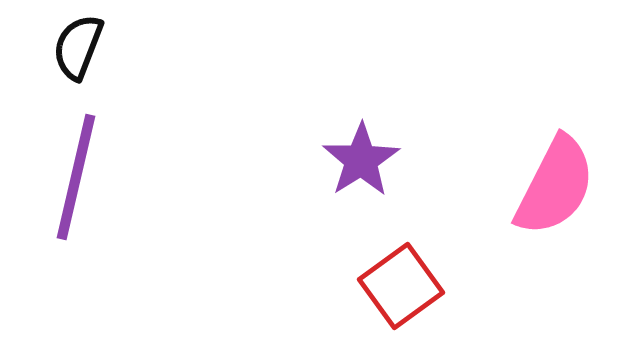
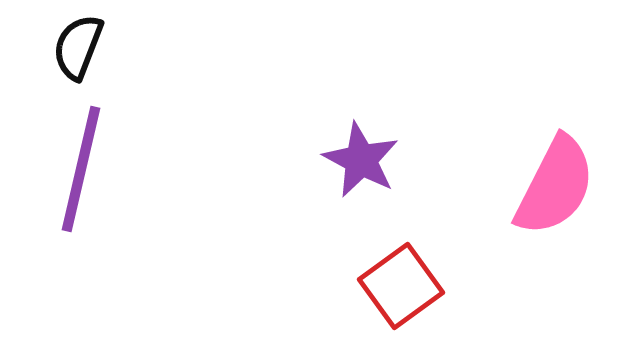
purple star: rotated 12 degrees counterclockwise
purple line: moved 5 px right, 8 px up
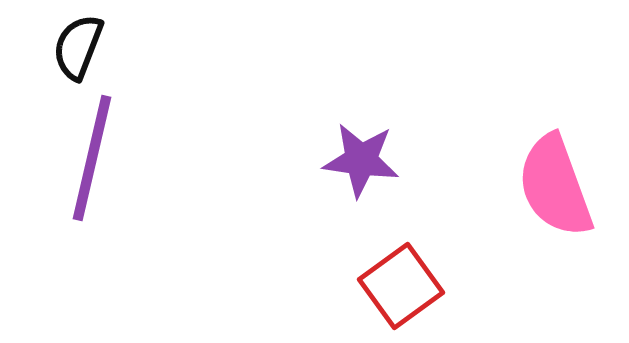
purple star: rotated 20 degrees counterclockwise
purple line: moved 11 px right, 11 px up
pink semicircle: rotated 133 degrees clockwise
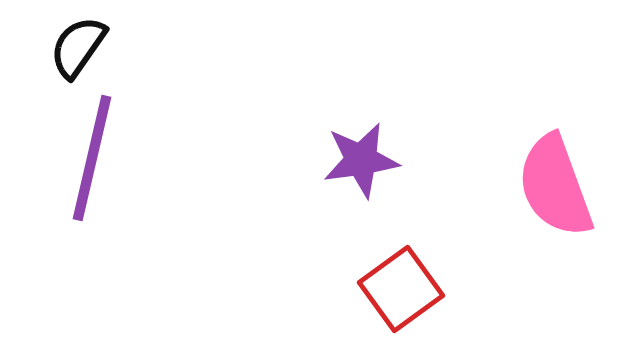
black semicircle: rotated 14 degrees clockwise
purple star: rotated 16 degrees counterclockwise
red square: moved 3 px down
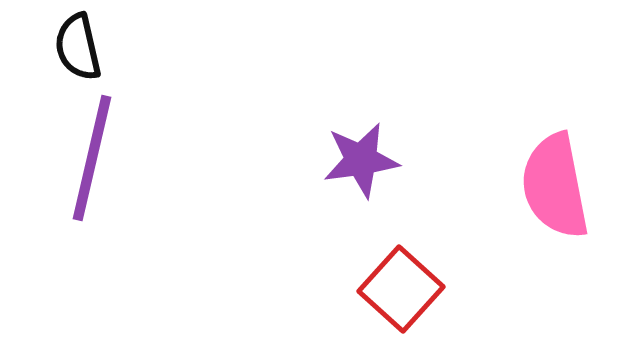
black semicircle: rotated 48 degrees counterclockwise
pink semicircle: rotated 9 degrees clockwise
red square: rotated 12 degrees counterclockwise
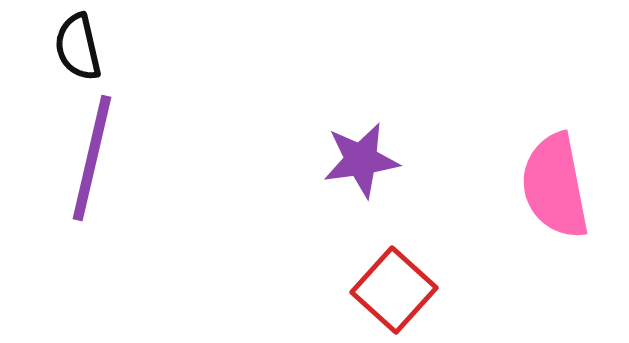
red square: moved 7 px left, 1 px down
